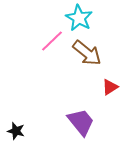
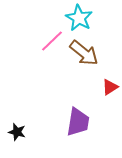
brown arrow: moved 3 px left
purple trapezoid: moved 3 px left; rotated 48 degrees clockwise
black star: moved 1 px right, 1 px down
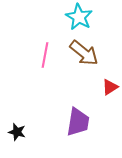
cyan star: moved 1 px up
pink line: moved 7 px left, 14 px down; rotated 35 degrees counterclockwise
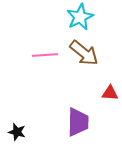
cyan star: moved 1 px right; rotated 16 degrees clockwise
pink line: rotated 75 degrees clockwise
red triangle: moved 6 px down; rotated 36 degrees clockwise
purple trapezoid: rotated 8 degrees counterclockwise
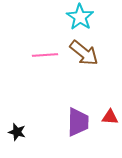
cyan star: rotated 12 degrees counterclockwise
red triangle: moved 24 px down
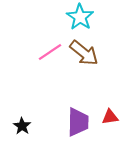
pink line: moved 5 px right, 3 px up; rotated 30 degrees counterclockwise
red triangle: rotated 12 degrees counterclockwise
black star: moved 5 px right, 6 px up; rotated 18 degrees clockwise
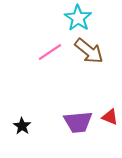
cyan star: moved 2 px left, 1 px down
brown arrow: moved 5 px right, 2 px up
red triangle: rotated 30 degrees clockwise
purple trapezoid: rotated 84 degrees clockwise
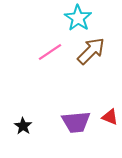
brown arrow: moved 2 px right; rotated 84 degrees counterclockwise
purple trapezoid: moved 2 px left
black star: moved 1 px right
